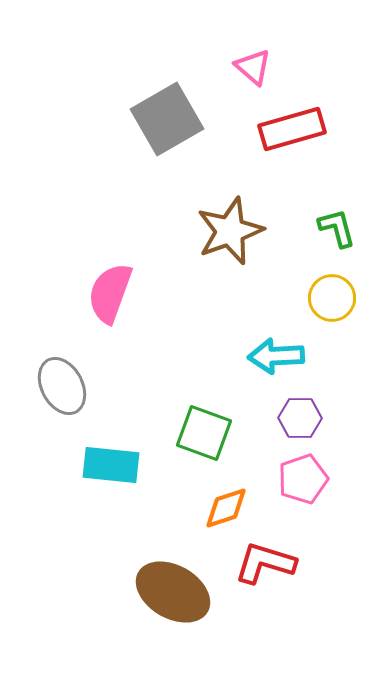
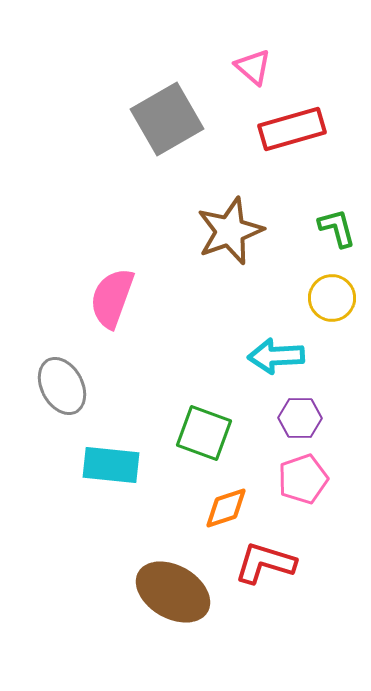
pink semicircle: moved 2 px right, 5 px down
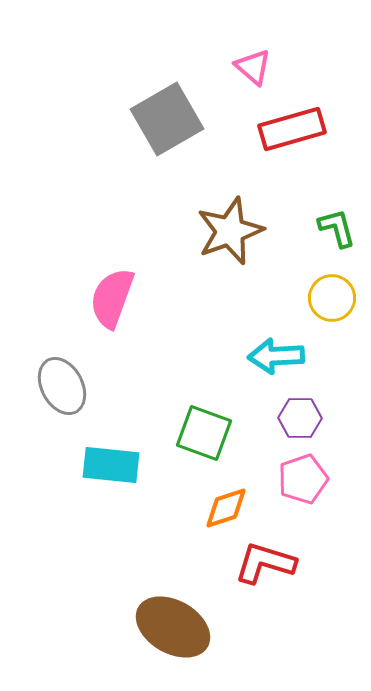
brown ellipse: moved 35 px down
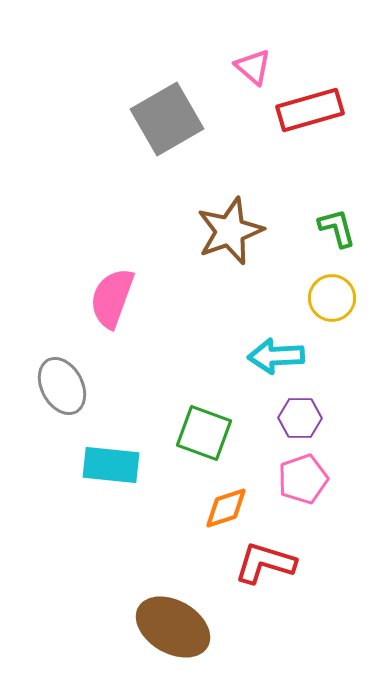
red rectangle: moved 18 px right, 19 px up
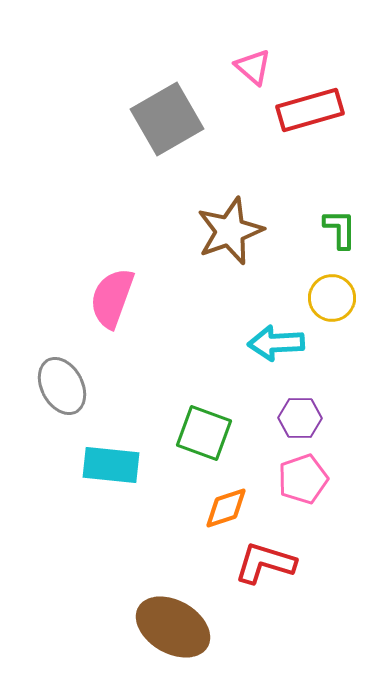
green L-shape: moved 3 px right, 1 px down; rotated 15 degrees clockwise
cyan arrow: moved 13 px up
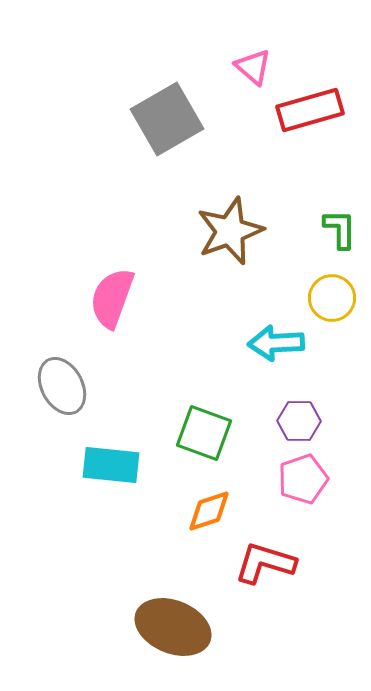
purple hexagon: moved 1 px left, 3 px down
orange diamond: moved 17 px left, 3 px down
brown ellipse: rotated 8 degrees counterclockwise
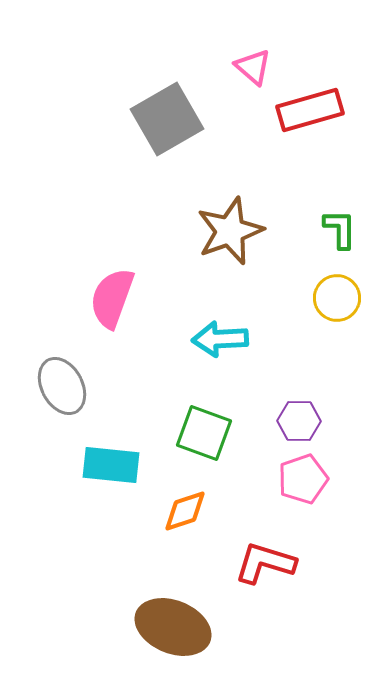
yellow circle: moved 5 px right
cyan arrow: moved 56 px left, 4 px up
orange diamond: moved 24 px left
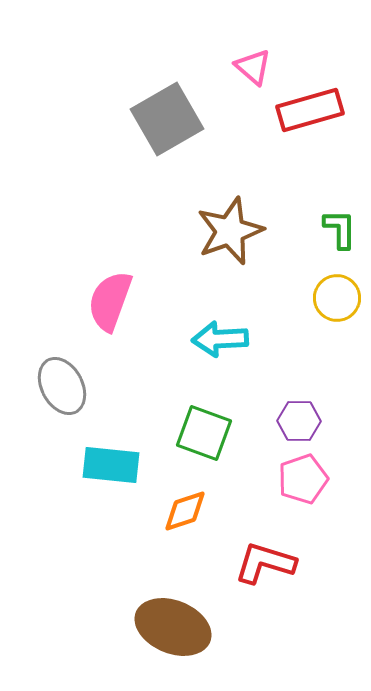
pink semicircle: moved 2 px left, 3 px down
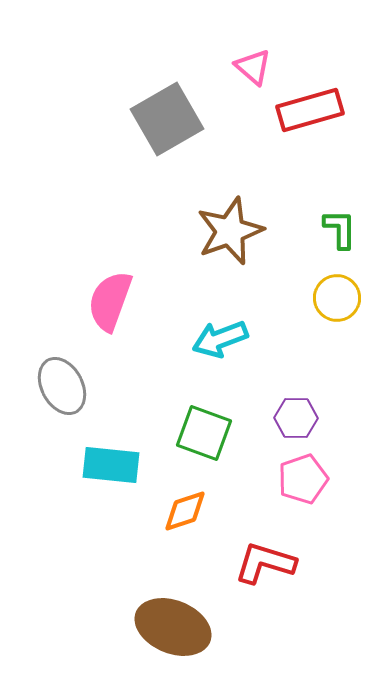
cyan arrow: rotated 18 degrees counterclockwise
purple hexagon: moved 3 px left, 3 px up
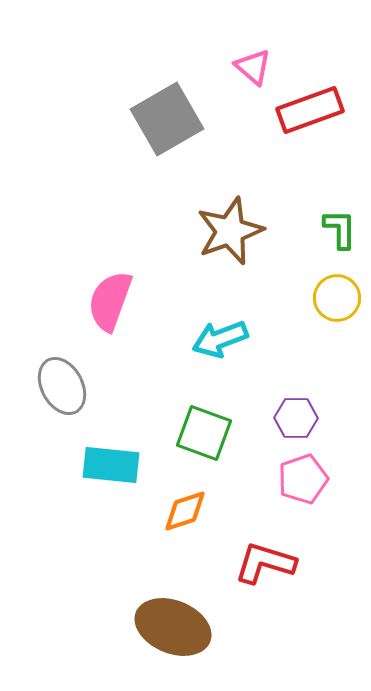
red rectangle: rotated 4 degrees counterclockwise
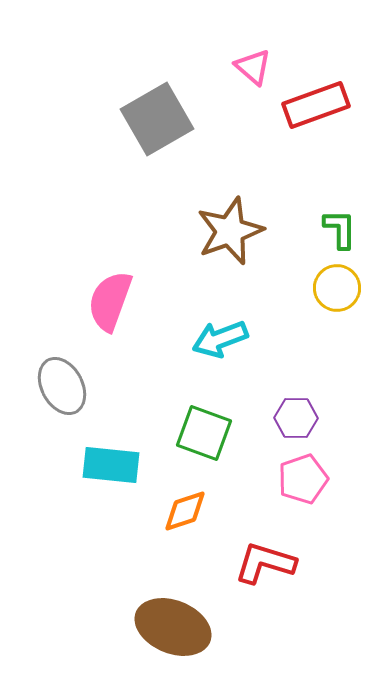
red rectangle: moved 6 px right, 5 px up
gray square: moved 10 px left
yellow circle: moved 10 px up
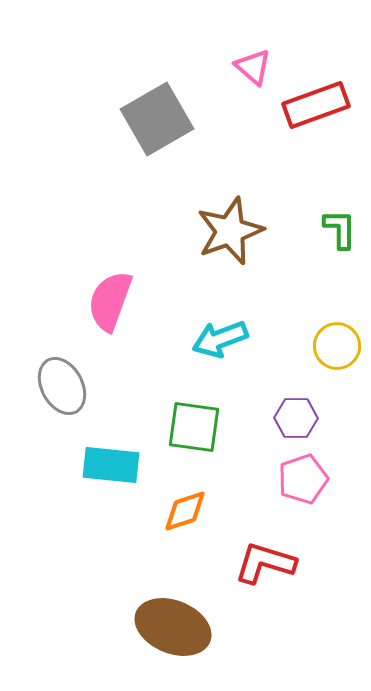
yellow circle: moved 58 px down
green square: moved 10 px left, 6 px up; rotated 12 degrees counterclockwise
